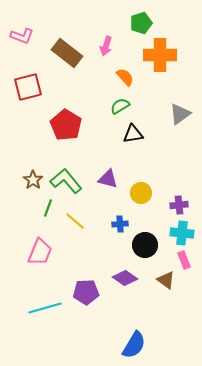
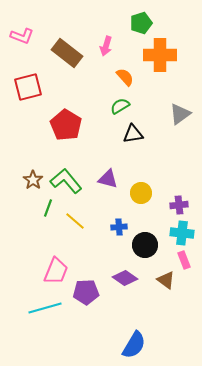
blue cross: moved 1 px left, 3 px down
pink trapezoid: moved 16 px right, 19 px down
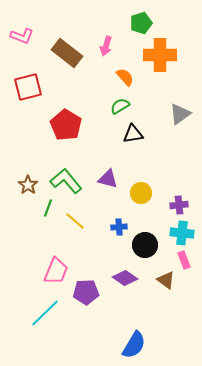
brown star: moved 5 px left, 5 px down
cyan line: moved 5 px down; rotated 28 degrees counterclockwise
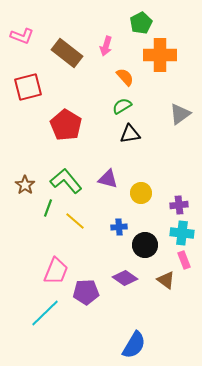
green pentagon: rotated 10 degrees counterclockwise
green semicircle: moved 2 px right
black triangle: moved 3 px left
brown star: moved 3 px left
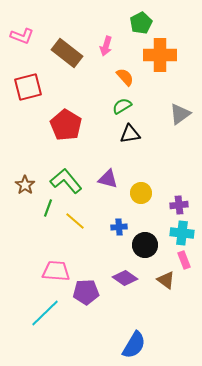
pink trapezoid: rotated 108 degrees counterclockwise
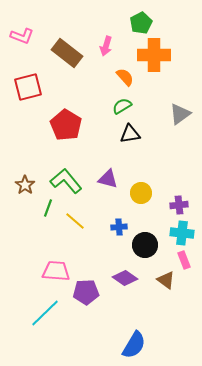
orange cross: moved 6 px left
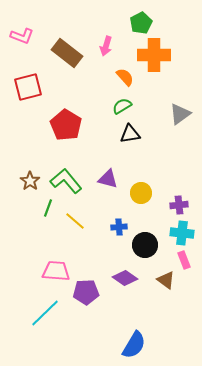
brown star: moved 5 px right, 4 px up
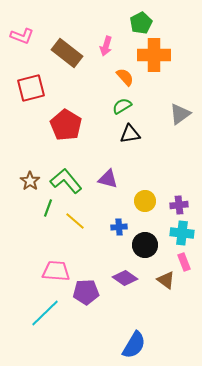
red square: moved 3 px right, 1 px down
yellow circle: moved 4 px right, 8 px down
pink rectangle: moved 2 px down
